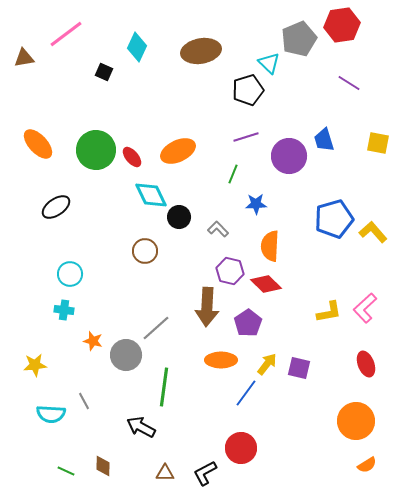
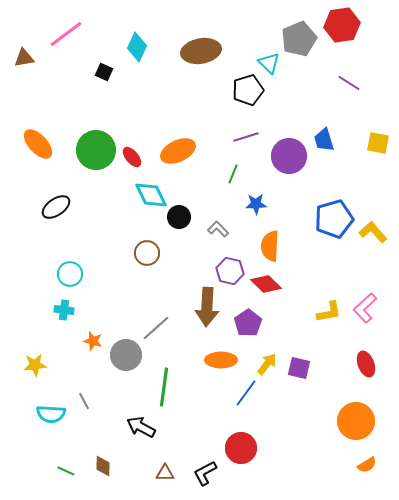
brown circle at (145, 251): moved 2 px right, 2 px down
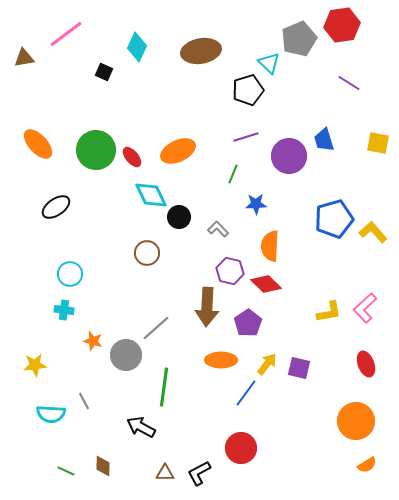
black L-shape at (205, 473): moved 6 px left
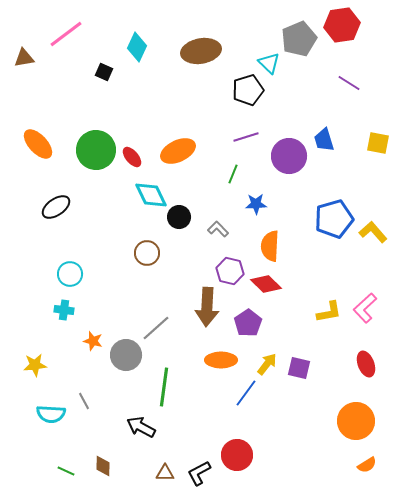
red circle at (241, 448): moved 4 px left, 7 px down
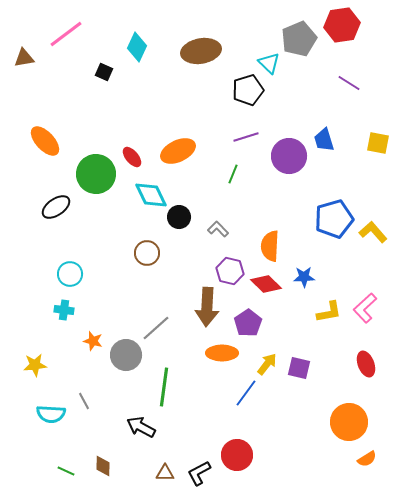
orange ellipse at (38, 144): moved 7 px right, 3 px up
green circle at (96, 150): moved 24 px down
blue star at (256, 204): moved 48 px right, 73 px down
orange ellipse at (221, 360): moved 1 px right, 7 px up
orange circle at (356, 421): moved 7 px left, 1 px down
orange semicircle at (367, 465): moved 6 px up
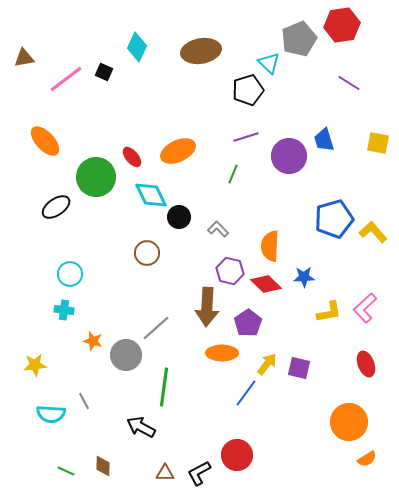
pink line at (66, 34): moved 45 px down
green circle at (96, 174): moved 3 px down
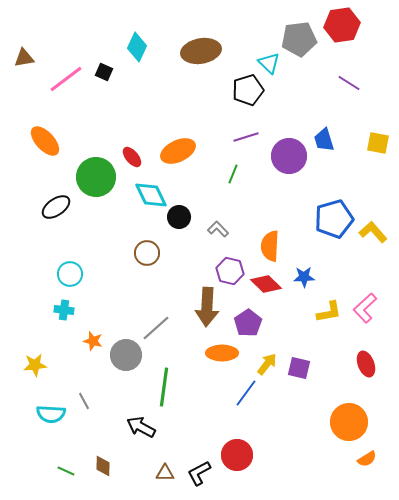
gray pentagon at (299, 39): rotated 16 degrees clockwise
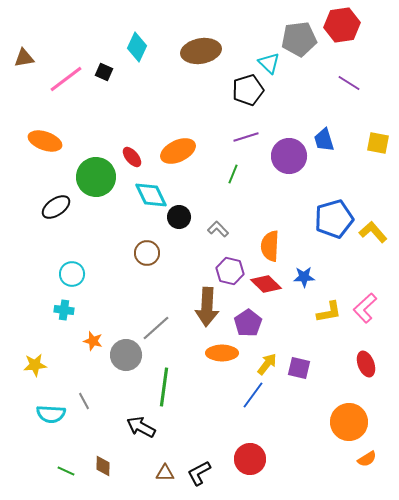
orange ellipse at (45, 141): rotated 28 degrees counterclockwise
cyan circle at (70, 274): moved 2 px right
blue line at (246, 393): moved 7 px right, 2 px down
red circle at (237, 455): moved 13 px right, 4 px down
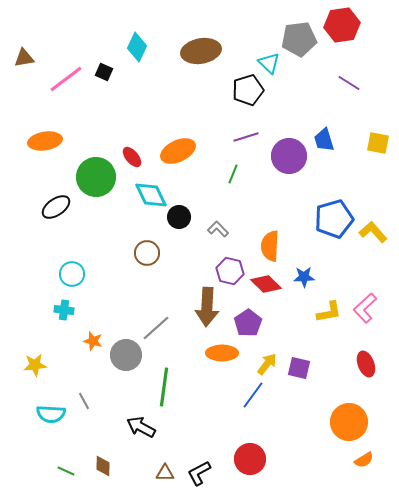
orange ellipse at (45, 141): rotated 28 degrees counterclockwise
orange semicircle at (367, 459): moved 3 px left, 1 px down
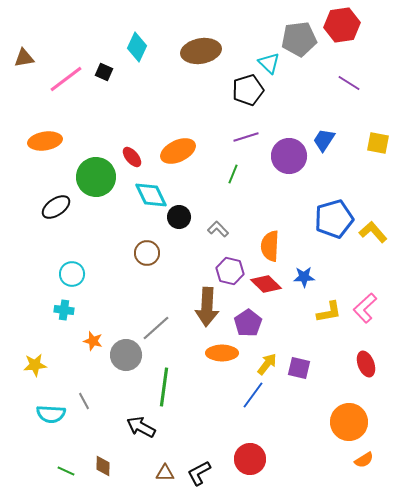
blue trapezoid at (324, 140): rotated 50 degrees clockwise
